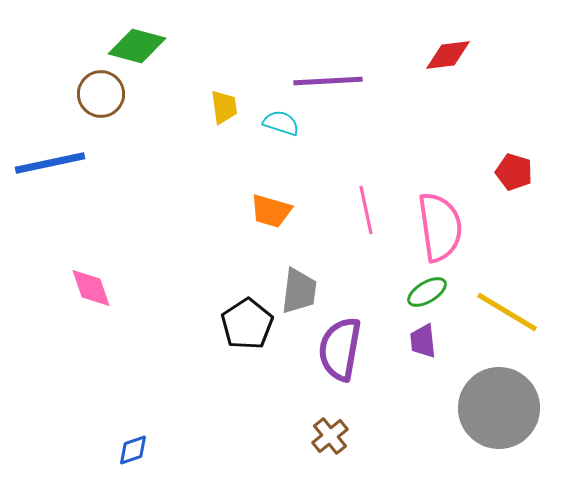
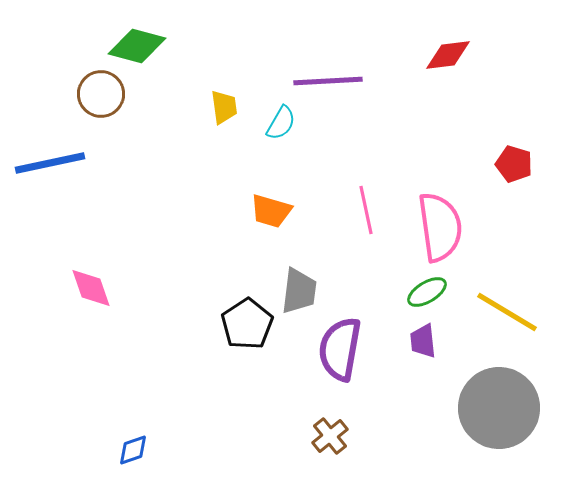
cyan semicircle: rotated 102 degrees clockwise
red pentagon: moved 8 px up
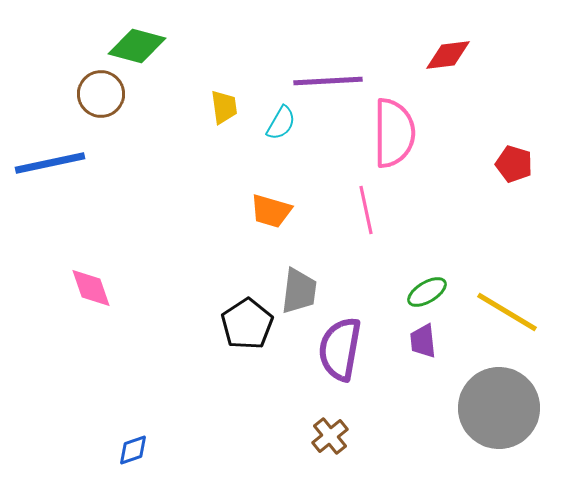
pink semicircle: moved 46 px left, 94 px up; rotated 8 degrees clockwise
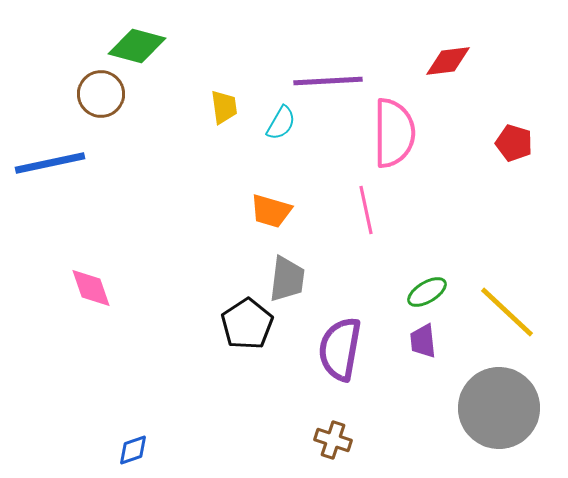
red diamond: moved 6 px down
red pentagon: moved 21 px up
gray trapezoid: moved 12 px left, 12 px up
yellow line: rotated 12 degrees clockwise
brown cross: moved 3 px right, 4 px down; rotated 33 degrees counterclockwise
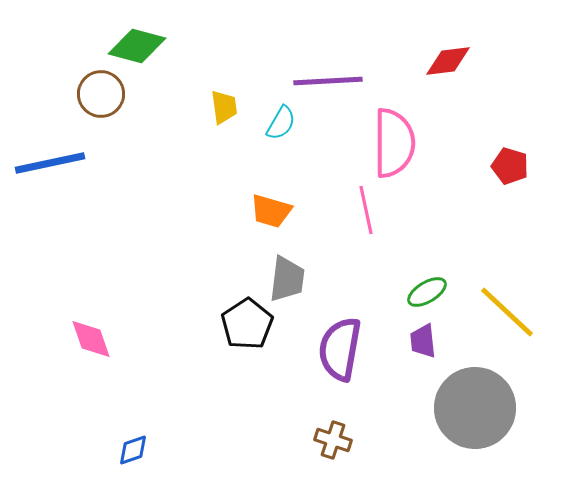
pink semicircle: moved 10 px down
red pentagon: moved 4 px left, 23 px down
pink diamond: moved 51 px down
gray circle: moved 24 px left
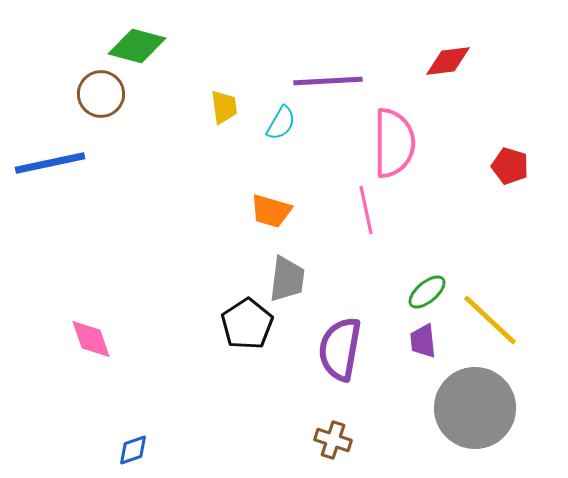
green ellipse: rotated 9 degrees counterclockwise
yellow line: moved 17 px left, 8 px down
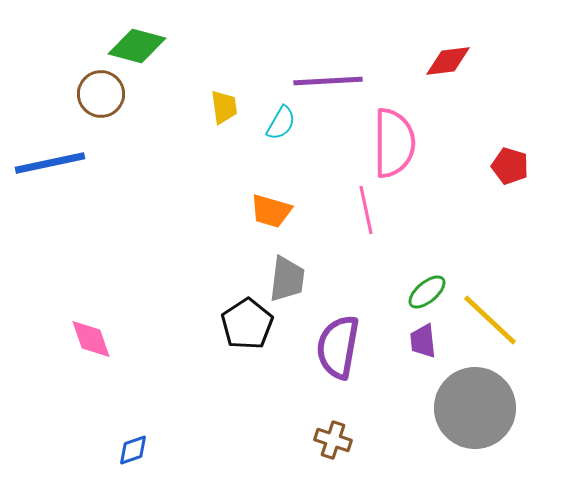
purple semicircle: moved 2 px left, 2 px up
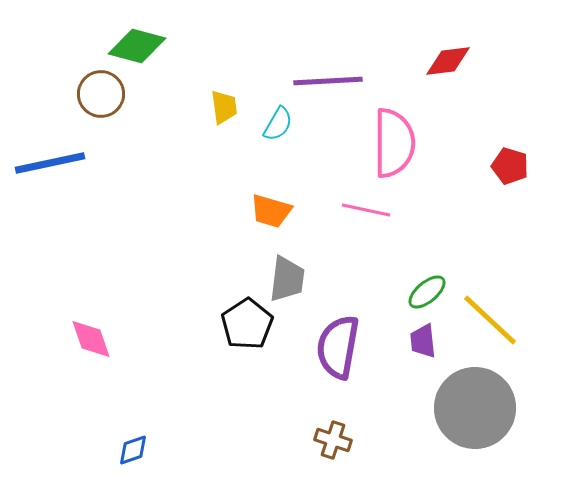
cyan semicircle: moved 3 px left, 1 px down
pink line: rotated 66 degrees counterclockwise
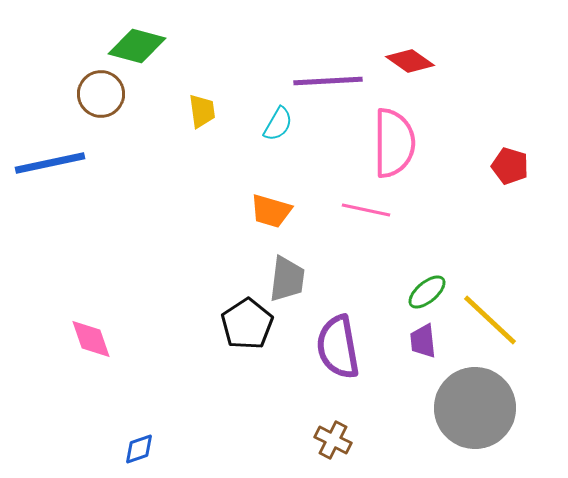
red diamond: moved 38 px left; rotated 42 degrees clockwise
yellow trapezoid: moved 22 px left, 4 px down
purple semicircle: rotated 20 degrees counterclockwise
brown cross: rotated 9 degrees clockwise
blue diamond: moved 6 px right, 1 px up
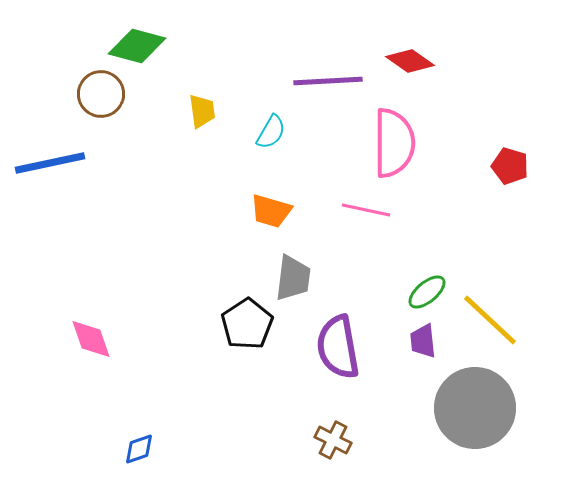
cyan semicircle: moved 7 px left, 8 px down
gray trapezoid: moved 6 px right, 1 px up
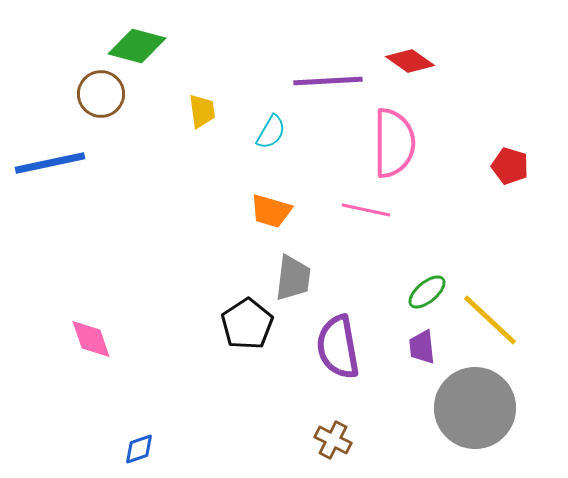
purple trapezoid: moved 1 px left, 6 px down
